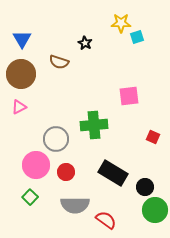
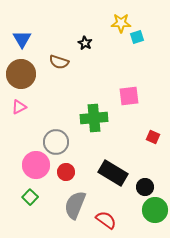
green cross: moved 7 px up
gray circle: moved 3 px down
gray semicircle: rotated 112 degrees clockwise
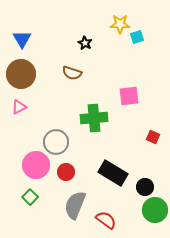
yellow star: moved 1 px left, 1 px down
brown semicircle: moved 13 px right, 11 px down
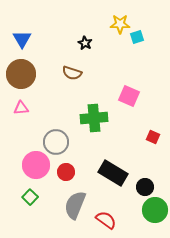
pink square: rotated 30 degrees clockwise
pink triangle: moved 2 px right, 1 px down; rotated 21 degrees clockwise
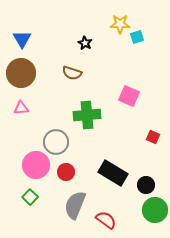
brown circle: moved 1 px up
green cross: moved 7 px left, 3 px up
black circle: moved 1 px right, 2 px up
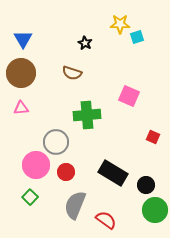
blue triangle: moved 1 px right
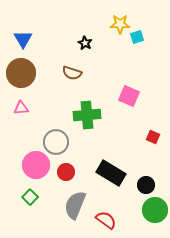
black rectangle: moved 2 px left
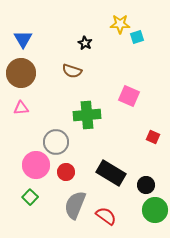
brown semicircle: moved 2 px up
red semicircle: moved 4 px up
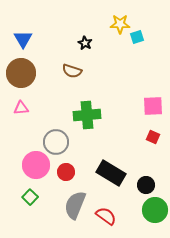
pink square: moved 24 px right, 10 px down; rotated 25 degrees counterclockwise
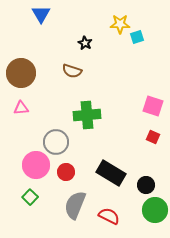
blue triangle: moved 18 px right, 25 px up
pink square: rotated 20 degrees clockwise
red semicircle: moved 3 px right; rotated 10 degrees counterclockwise
